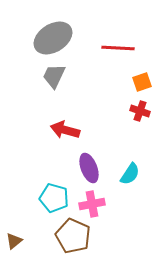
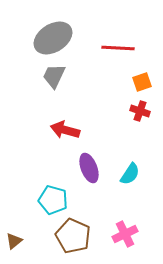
cyan pentagon: moved 1 px left, 2 px down
pink cross: moved 33 px right, 30 px down; rotated 15 degrees counterclockwise
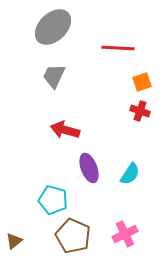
gray ellipse: moved 11 px up; rotated 12 degrees counterclockwise
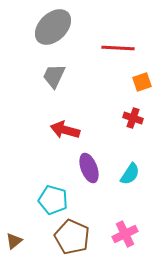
red cross: moved 7 px left, 7 px down
brown pentagon: moved 1 px left, 1 px down
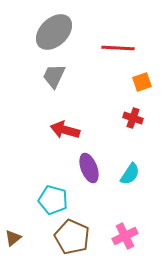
gray ellipse: moved 1 px right, 5 px down
pink cross: moved 2 px down
brown triangle: moved 1 px left, 3 px up
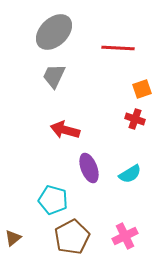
orange square: moved 7 px down
red cross: moved 2 px right, 1 px down
cyan semicircle: rotated 25 degrees clockwise
brown pentagon: rotated 20 degrees clockwise
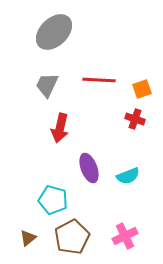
red line: moved 19 px left, 32 px down
gray trapezoid: moved 7 px left, 9 px down
red arrow: moved 5 px left, 2 px up; rotated 92 degrees counterclockwise
cyan semicircle: moved 2 px left, 2 px down; rotated 10 degrees clockwise
brown triangle: moved 15 px right
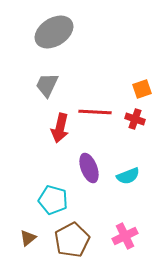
gray ellipse: rotated 12 degrees clockwise
red line: moved 4 px left, 32 px down
brown pentagon: moved 3 px down
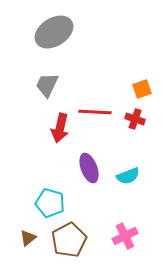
cyan pentagon: moved 3 px left, 3 px down
brown pentagon: moved 3 px left
